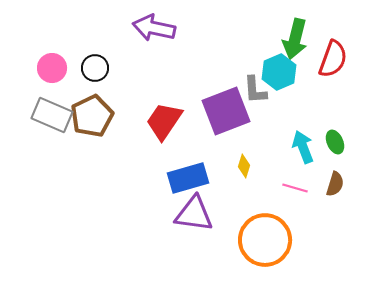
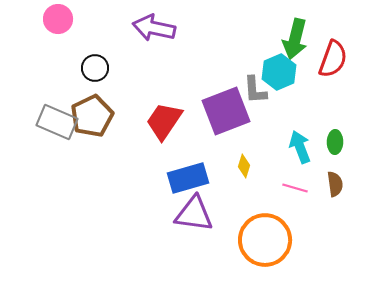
pink circle: moved 6 px right, 49 px up
gray rectangle: moved 5 px right, 7 px down
green ellipse: rotated 25 degrees clockwise
cyan arrow: moved 3 px left
brown semicircle: rotated 25 degrees counterclockwise
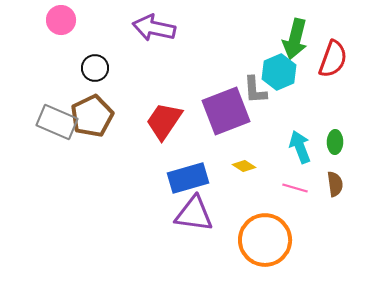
pink circle: moved 3 px right, 1 px down
yellow diamond: rotated 75 degrees counterclockwise
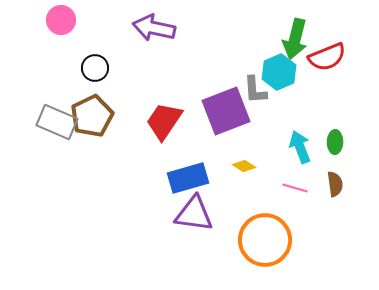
red semicircle: moved 6 px left, 2 px up; rotated 48 degrees clockwise
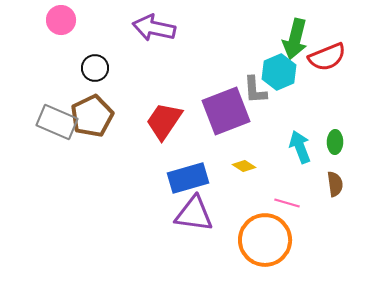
pink line: moved 8 px left, 15 px down
